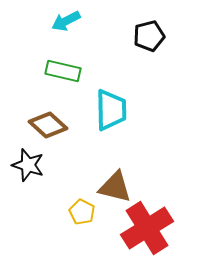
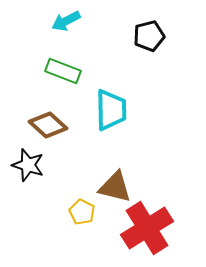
green rectangle: rotated 8 degrees clockwise
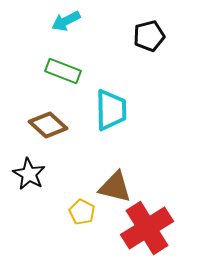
black star: moved 1 px right, 9 px down; rotated 12 degrees clockwise
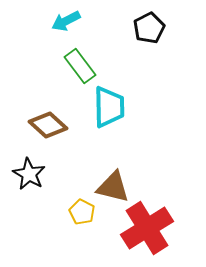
black pentagon: moved 8 px up; rotated 12 degrees counterclockwise
green rectangle: moved 17 px right, 5 px up; rotated 32 degrees clockwise
cyan trapezoid: moved 2 px left, 3 px up
brown triangle: moved 2 px left
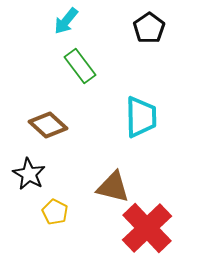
cyan arrow: rotated 24 degrees counterclockwise
black pentagon: rotated 8 degrees counterclockwise
cyan trapezoid: moved 32 px right, 10 px down
yellow pentagon: moved 27 px left
red cross: rotated 12 degrees counterclockwise
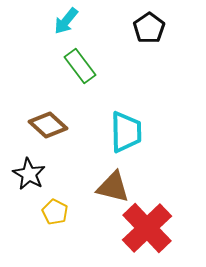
cyan trapezoid: moved 15 px left, 15 px down
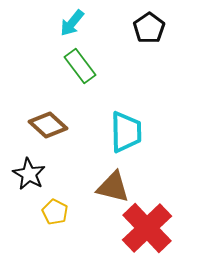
cyan arrow: moved 6 px right, 2 px down
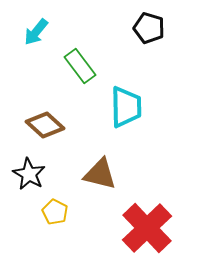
cyan arrow: moved 36 px left, 9 px down
black pentagon: rotated 20 degrees counterclockwise
brown diamond: moved 3 px left
cyan trapezoid: moved 25 px up
brown triangle: moved 13 px left, 13 px up
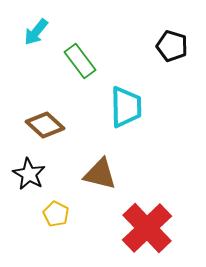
black pentagon: moved 23 px right, 18 px down
green rectangle: moved 5 px up
yellow pentagon: moved 1 px right, 2 px down
